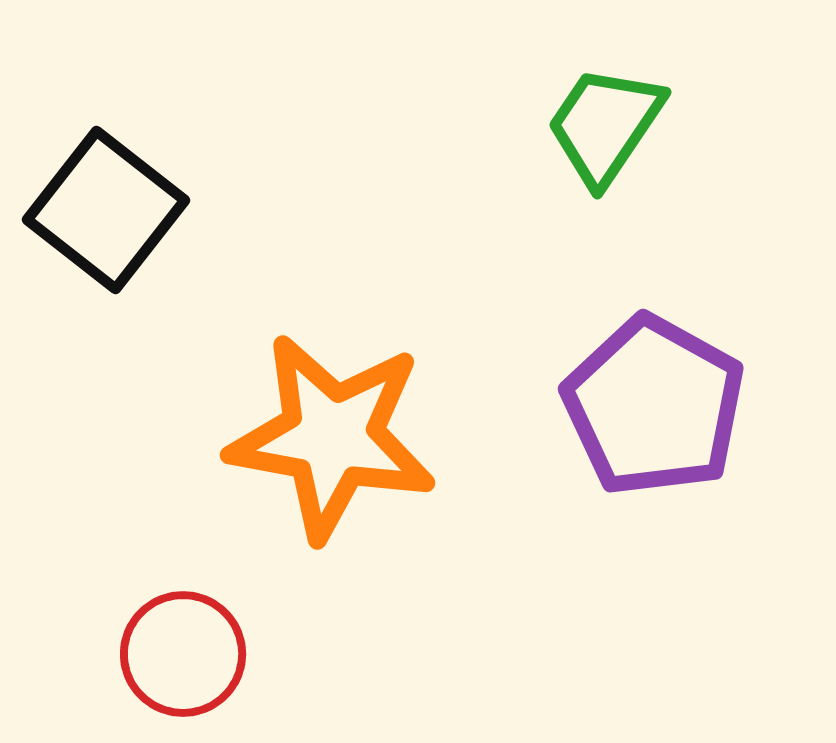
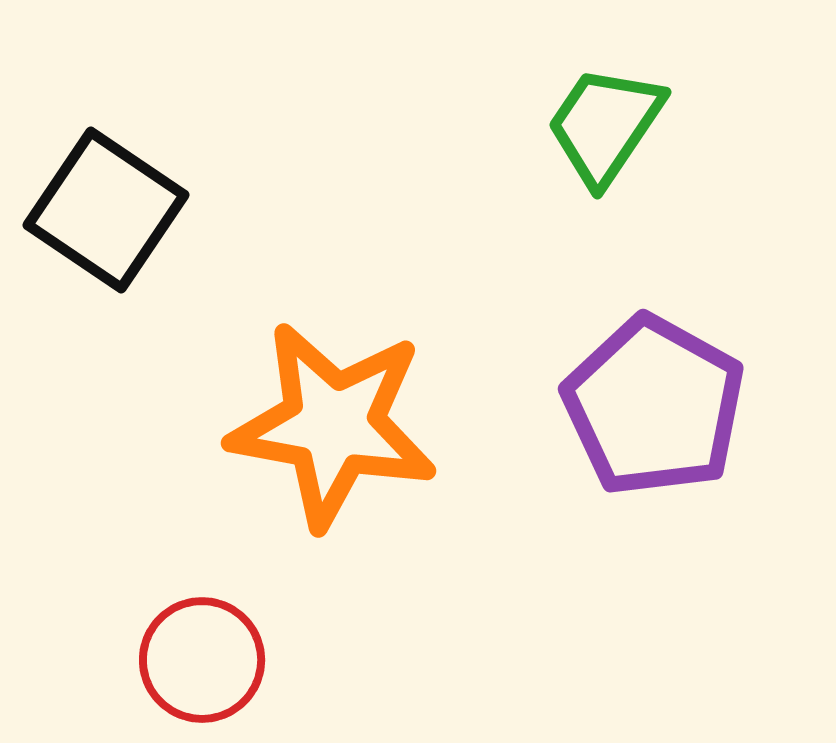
black square: rotated 4 degrees counterclockwise
orange star: moved 1 px right, 12 px up
red circle: moved 19 px right, 6 px down
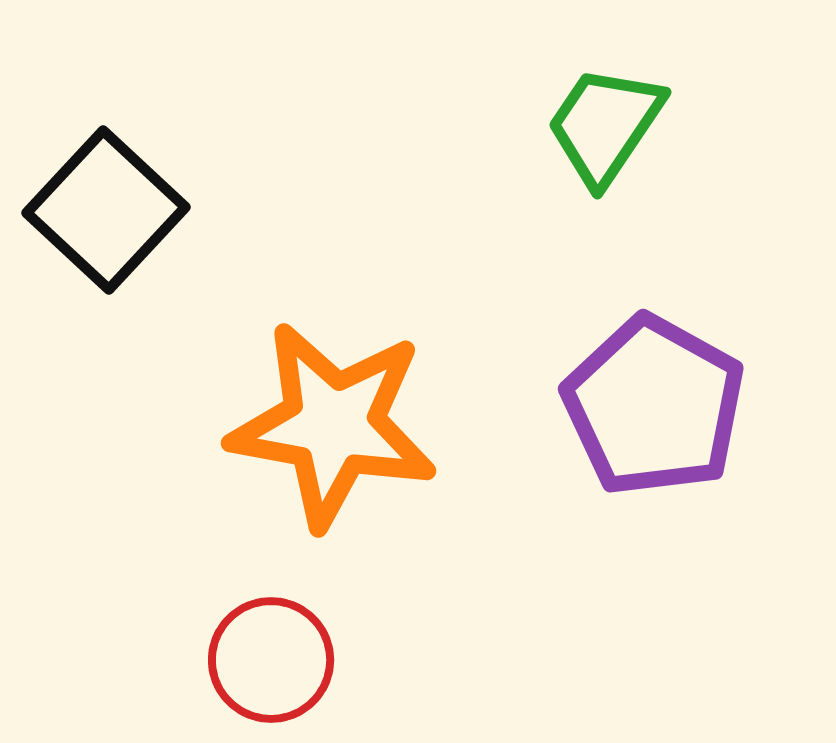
black square: rotated 9 degrees clockwise
red circle: moved 69 px right
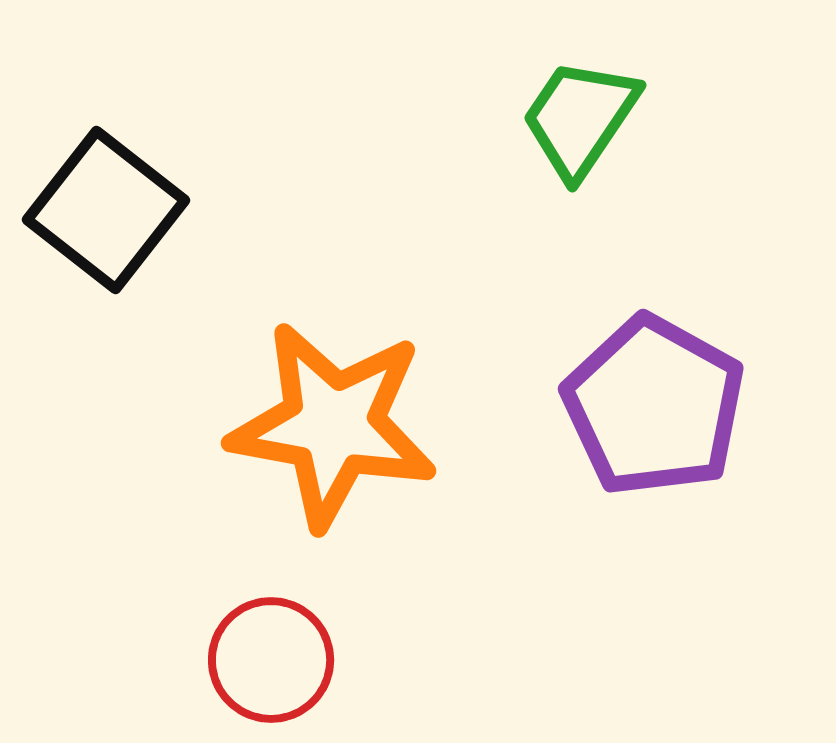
green trapezoid: moved 25 px left, 7 px up
black square: rotated 5 degrees counterclockwise
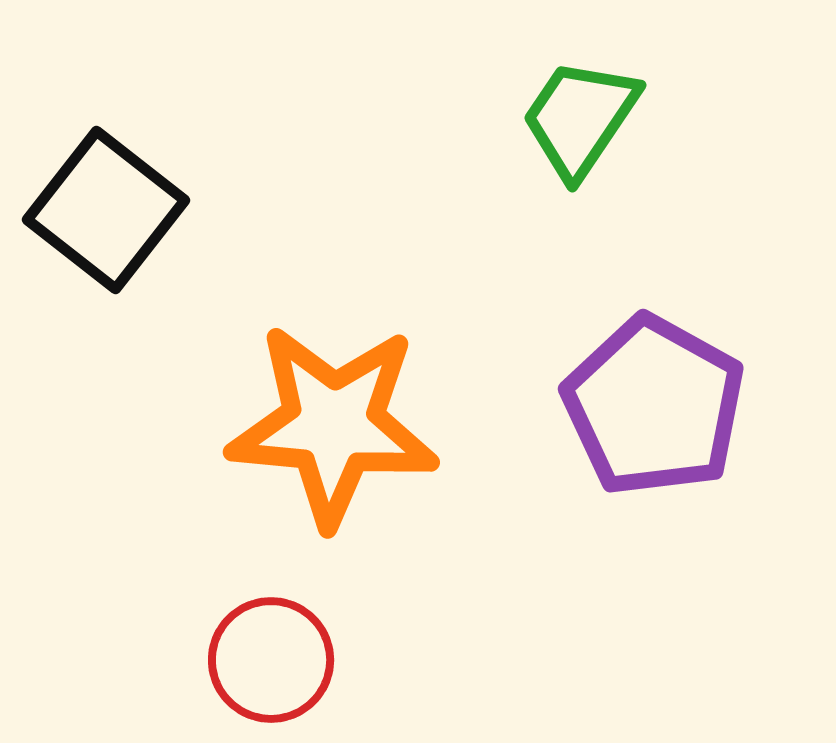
orange star: rotated 5 degrees counterclockwise
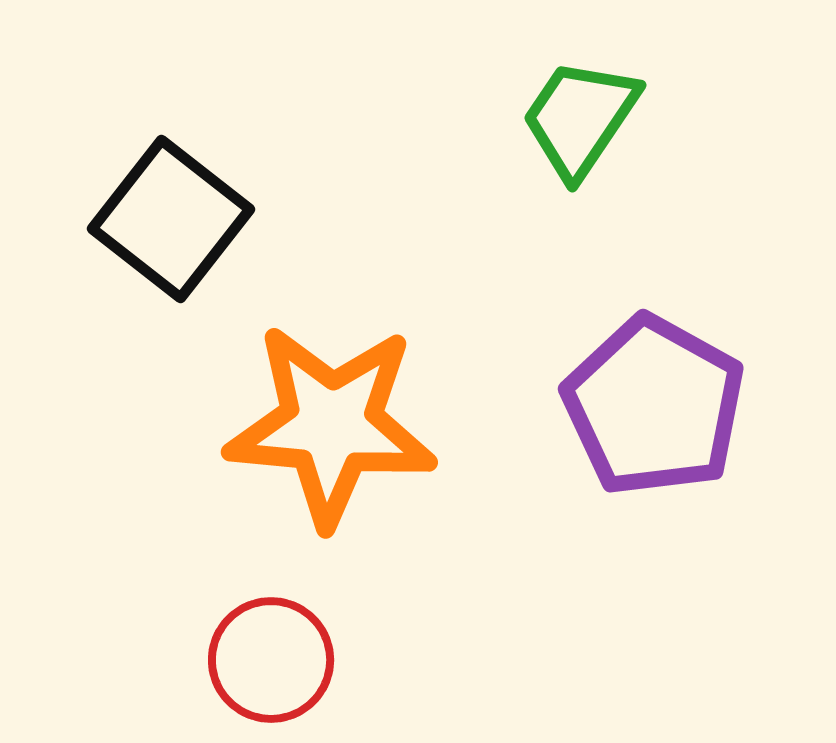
black square: moved 65 px right, 9 px down
orange star: moved 2 px left
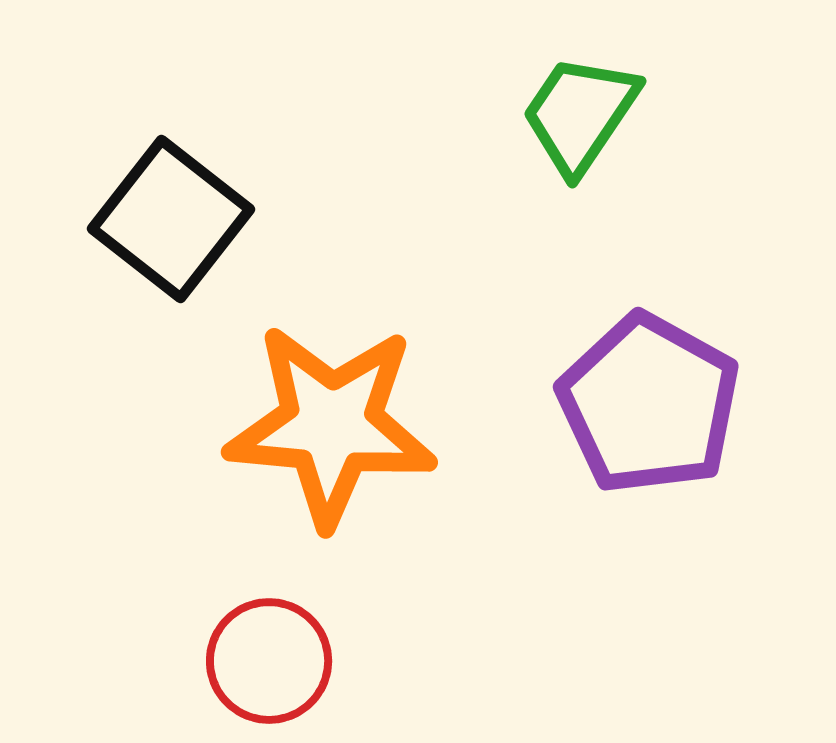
green trapezoid: moved 4 px up
purple pentagon: moved 5 px left, 2 px up
red circle: moved 2 px left, 1 px down
